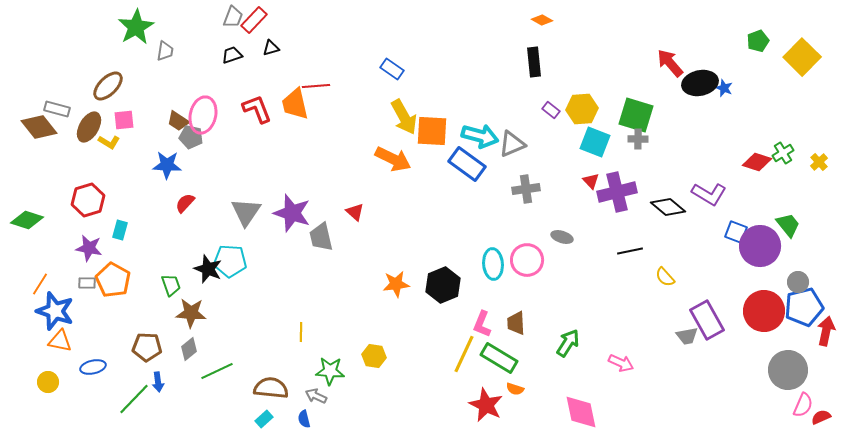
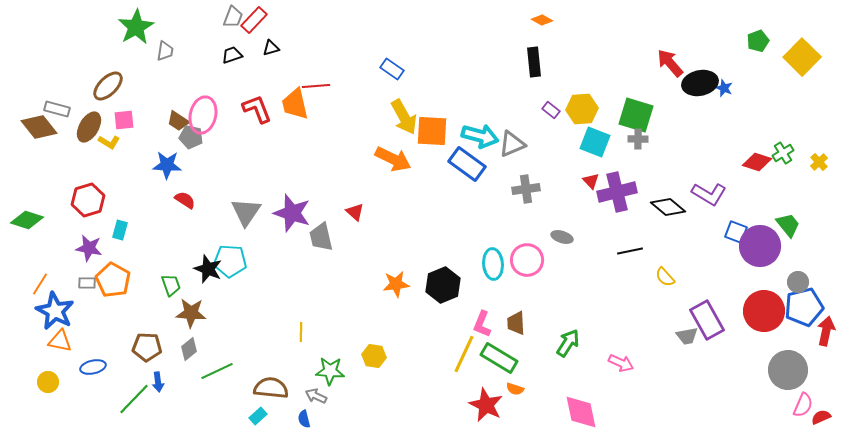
red semicircle at (185, 203): moved 3 px up; rotated 80 degrees clockwise
blue star at (55, 311): rotated 9 degrees clockwise
cyan rectangle at (264, 419): moved 6 px left, 3 px up
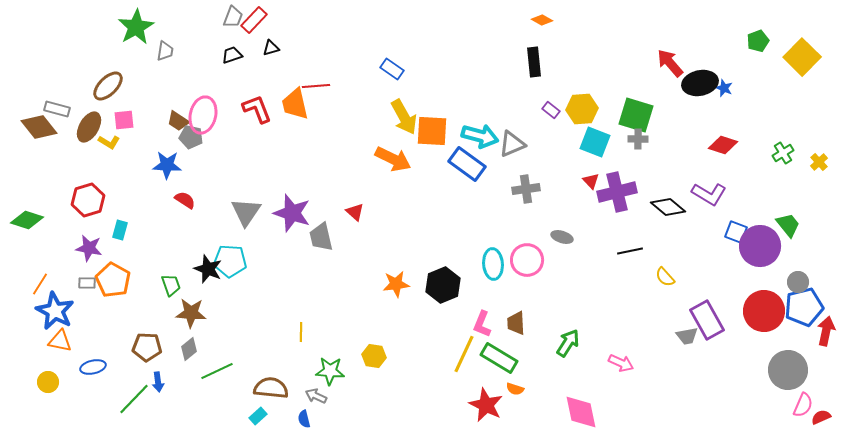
red diamond at (757, 162): moved 34 px left, 17 px up
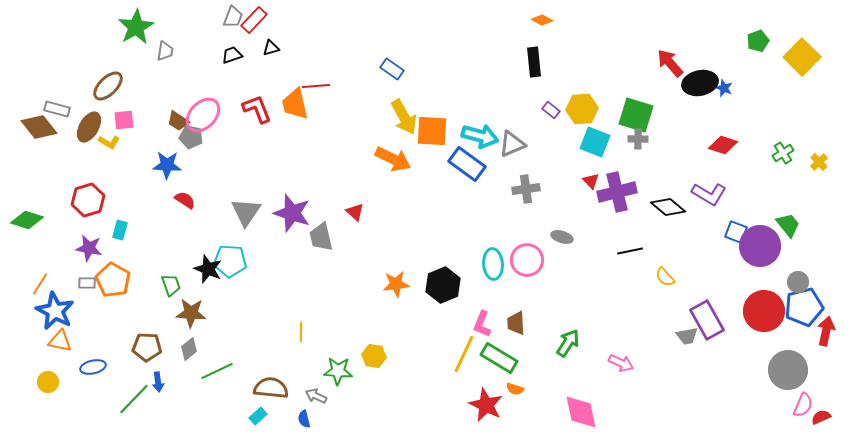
pink ellipse at (203, 115): rotated 30 degrees clockwise
green star at (330, 371): moved 8 px right
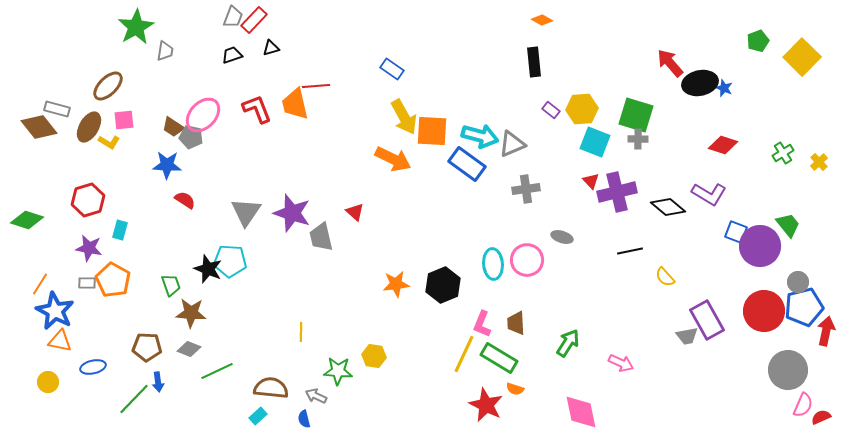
brown trapezoid at (178, 121): moved 5 px left, 6 px down
gray diamond at (189, 349): rotated 60 degrees clockwise
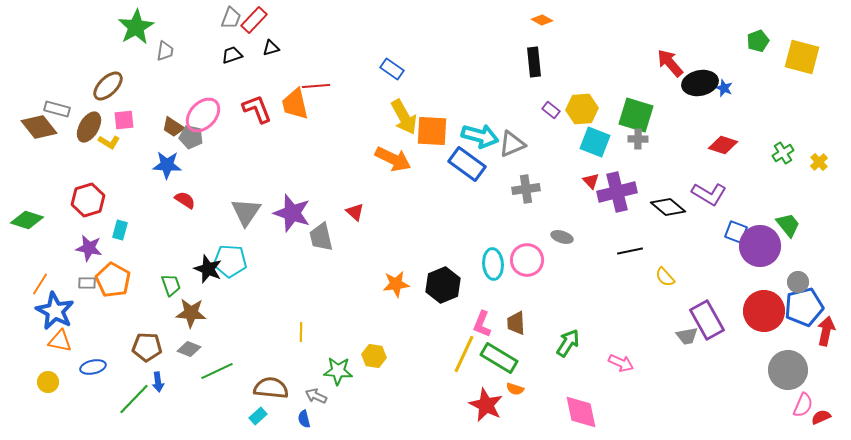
gray trapezoid at (233, 17): moved 2 px left, 1 px down
yellow square at (802, 57): rotated 30 degrees counterclockwise
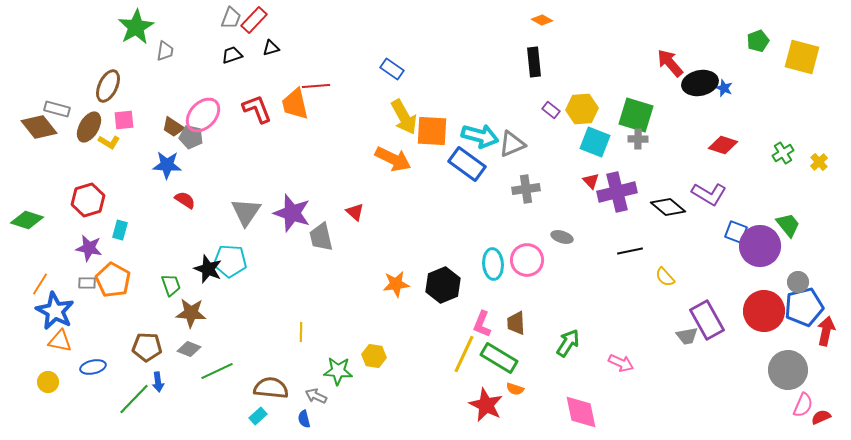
brown ellipse at (108, 86): rotated 20 degrees counterclockwise
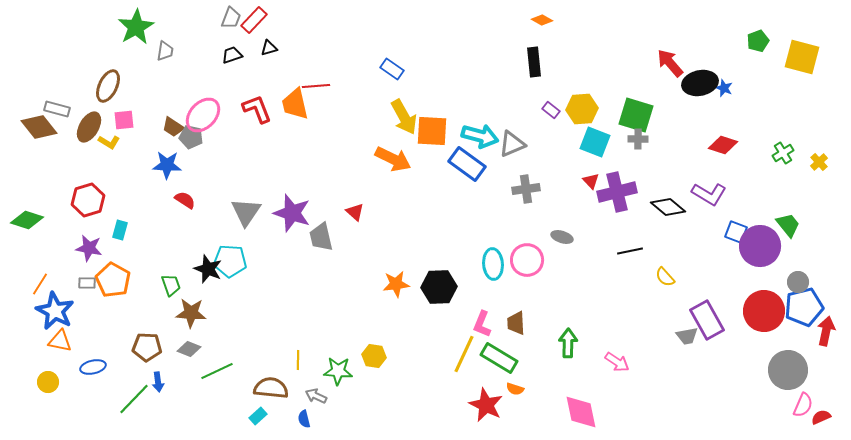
black triangle at (271, 48): moved 2 px left
black hexagon at (443, 285): moved 4 px left, 2 px down; rotated 20 degrees clockwise
yellow line at (301, 332): moved 3 px left, 28 px down
green arrow at (568, 343): rotated 32 degrees counterclockwise
pink arrow at (621, 363): moved 4 px left, 1 px up; rotated 10 degrees clockwise
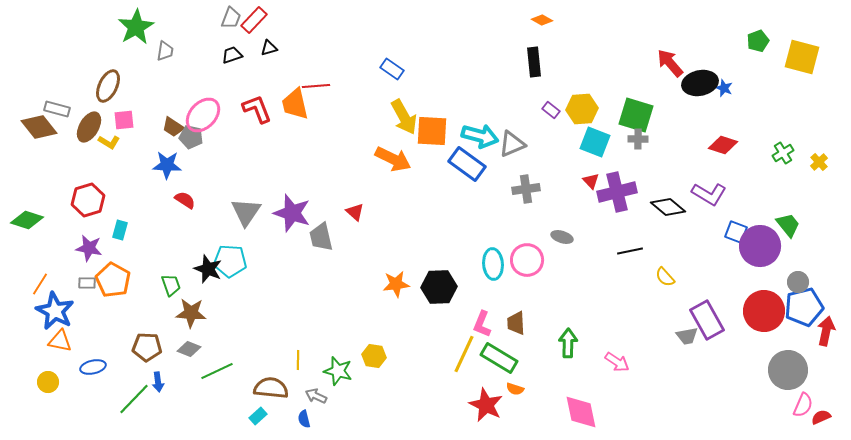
green star at (338, 371): rotated 12 degrees clockwise
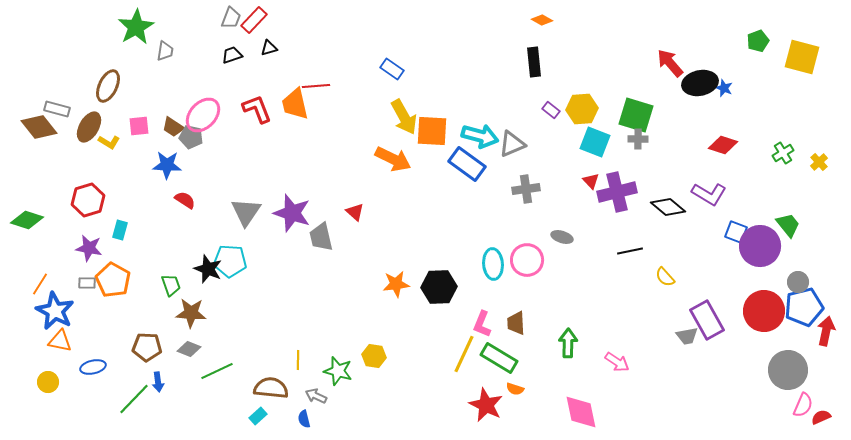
pink square at (124, 120): moved 15 px right, 6 px down
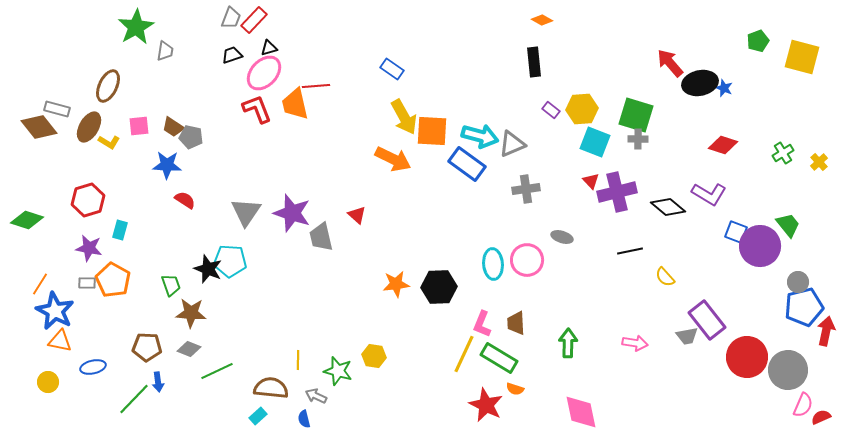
pink ellipse at (203, 115): moved 61 px right, 42 px up
red triangle at (355, 212): moved 2 px right, 3 px down
red circle at (764, 311): moved 17 px left, 46 px down
purple rectangle at (707, 320): rotated 9 degrees counterclockwise
pink arrow at (617, 362): moved 18 px right, 19 px up; rotated 25 degrees counterclockwise
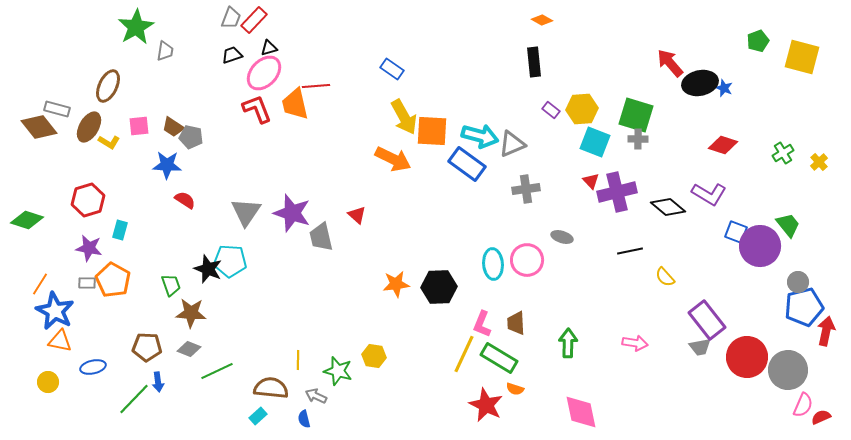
gray trapezoid at (687, 336): moved 13 px right, 11 px down
